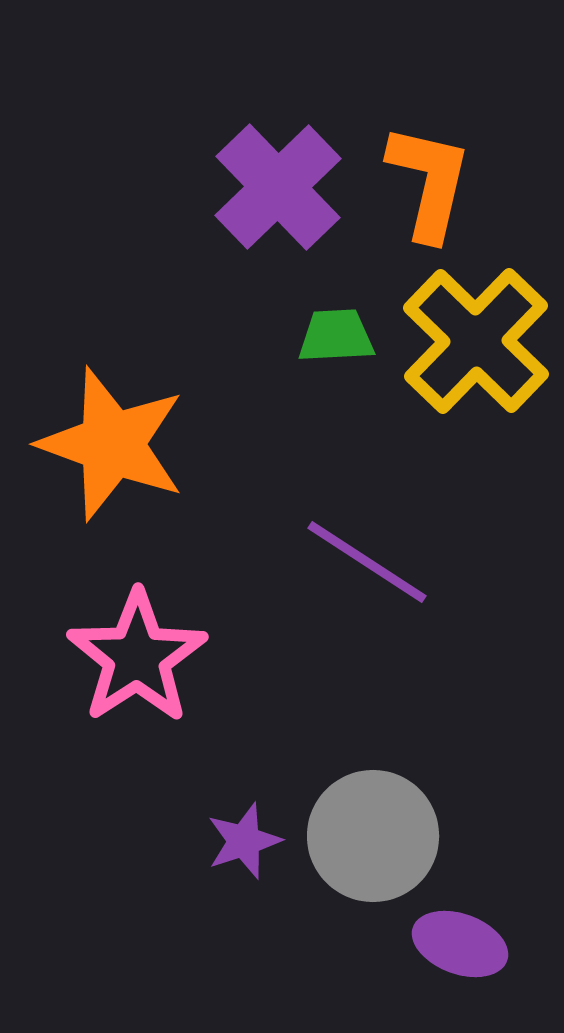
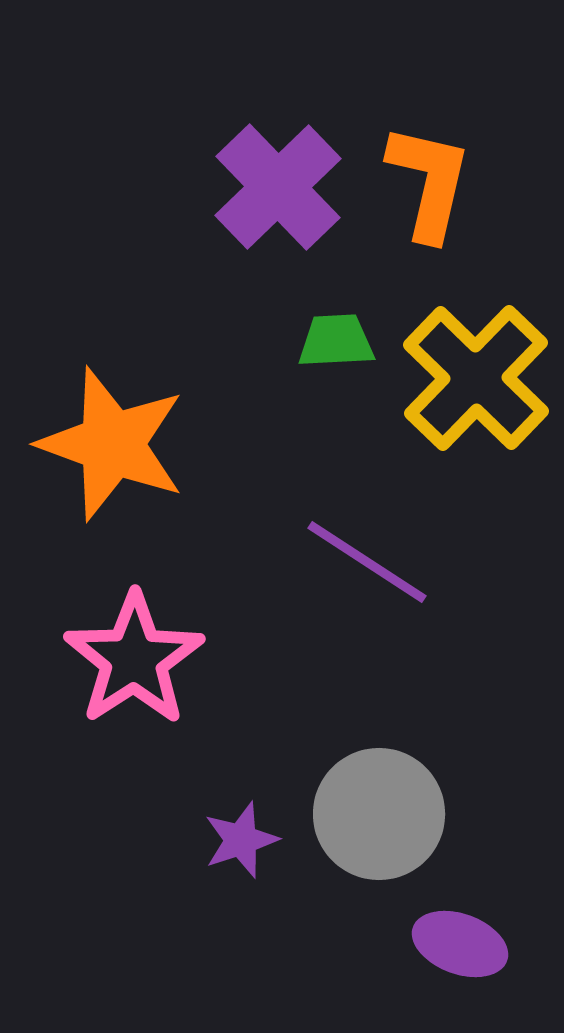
green trapezoid: moved 5 px down
yellow cross: moved 37 px down
pink star: moved 3 px left, 2 px down
gray circle: moved 6 px right, 22 px up
purple star: moved 3 px left, 1 px up
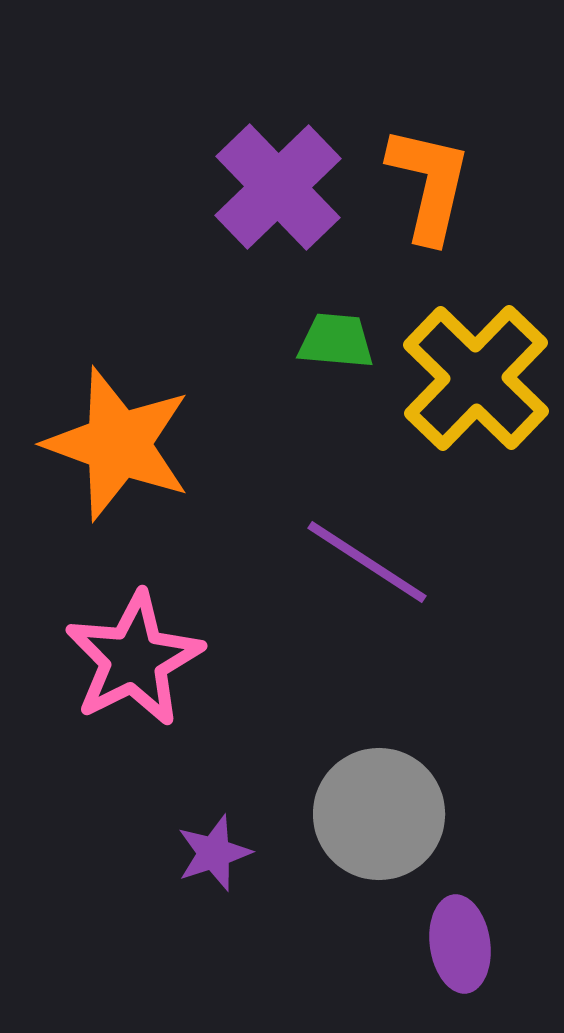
orange L-shape: moved 2 px down
green trapezoid: rotated 8 degrees clockwise
orange star: moved 6 px right
pink star: rotated 6 degrees clockwise
purple star: moved 27 px left, 13 px down
purple ellipse: rotated 62 degrees clockwise
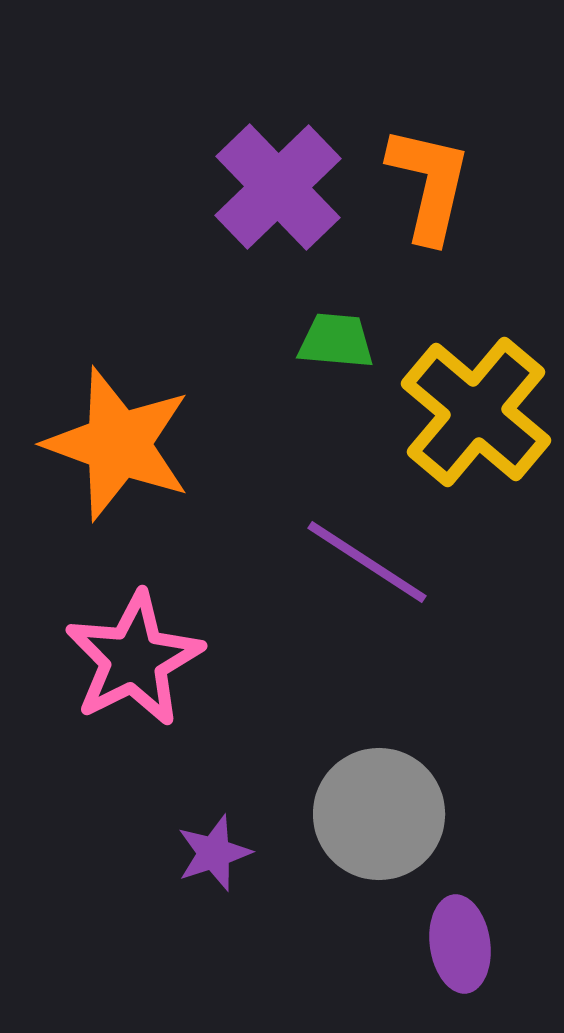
yellow cross: moved 34 px down; rotated 4 degrees counterclockwise
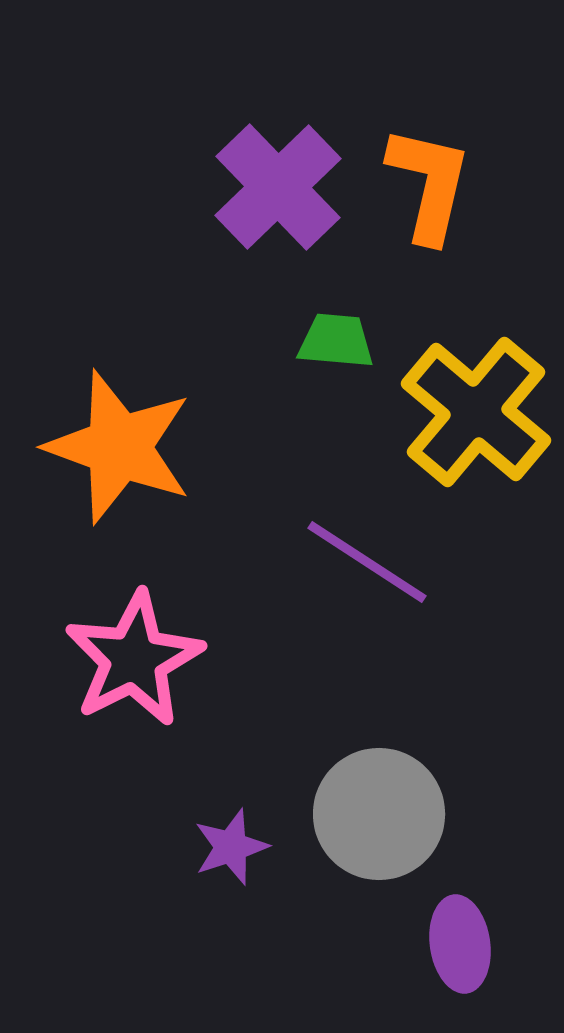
orange star: moved 1 px right, 3 px down
purple star: moved 17 px right, 6 px up
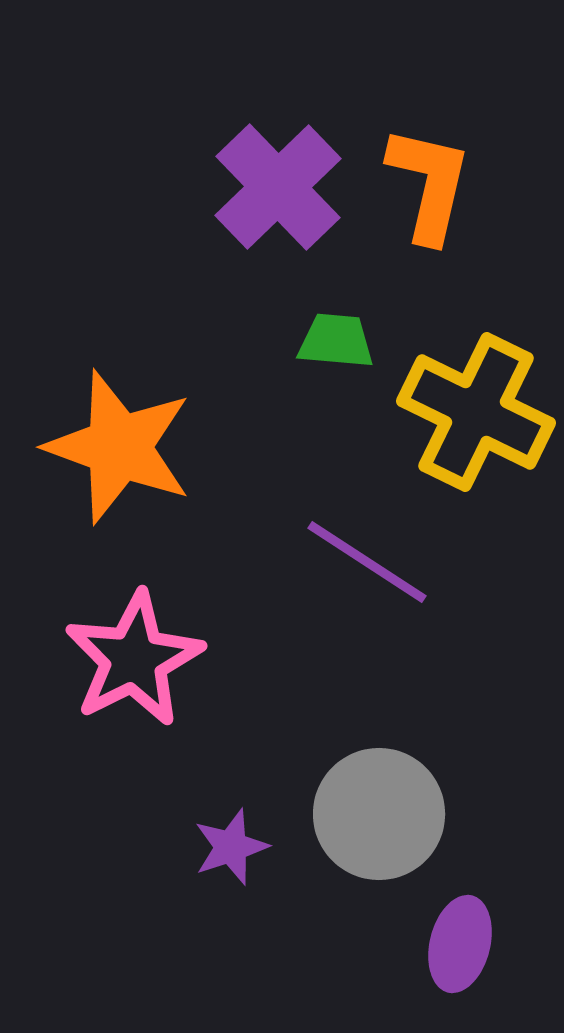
yellow cross: rotated 14 degrees counterclockwise
purple ellipse: rotated 22 degrees clockwise
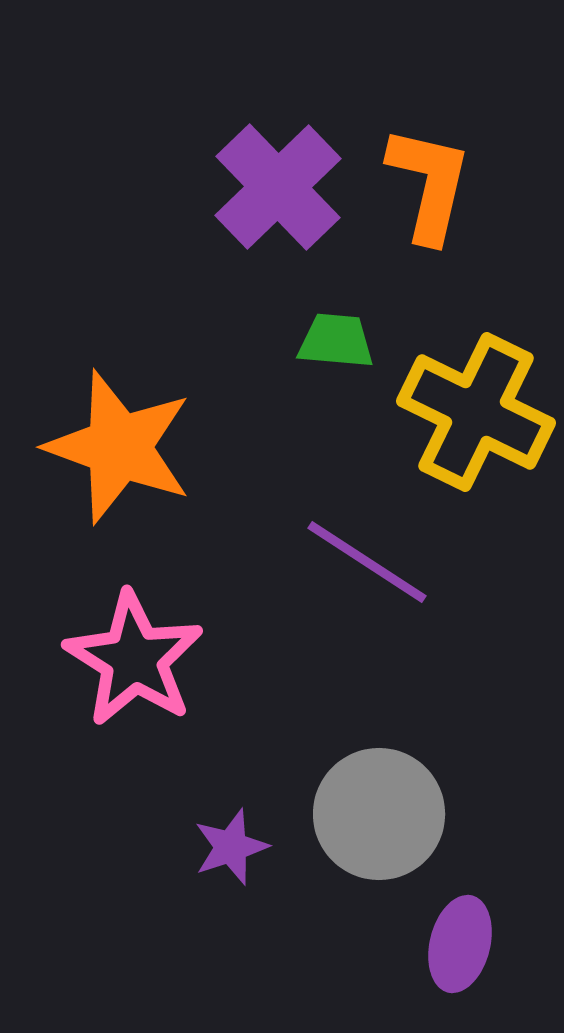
pink star: rotated 13 degrees counterclockwise
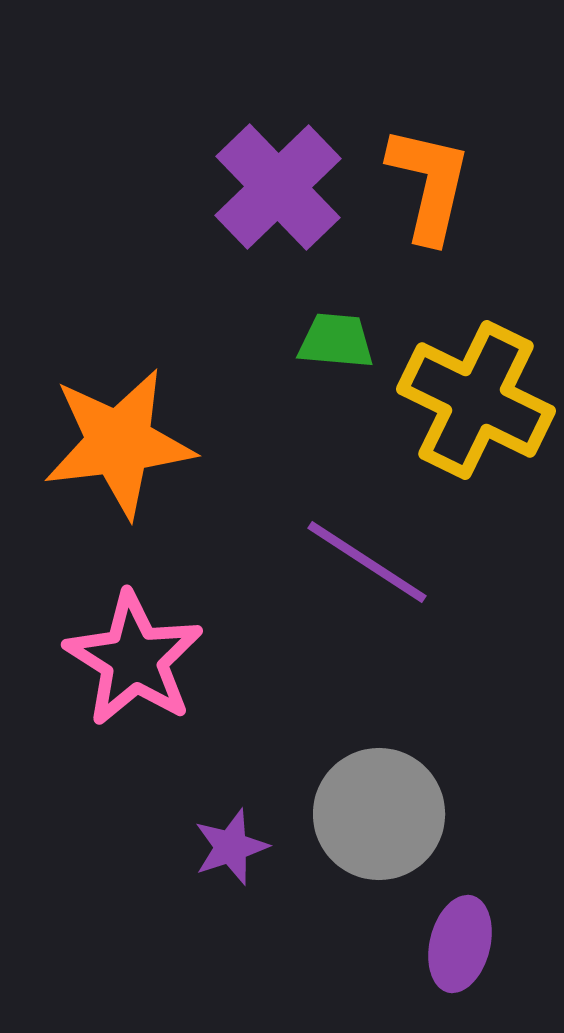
yellow cross: moved 12 px up
orange star: moved 4 px up; rotated 27 degrees counterclockwise
